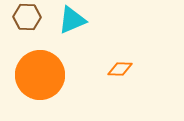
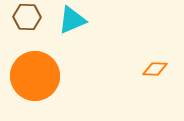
orange diamond: moved 35 px right
orange circle: moved 5 px left, 1 px down
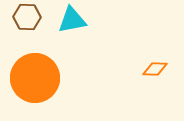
cyan triangle: rotated 12 degrees clockwise
orange circle: moved 2 px down
